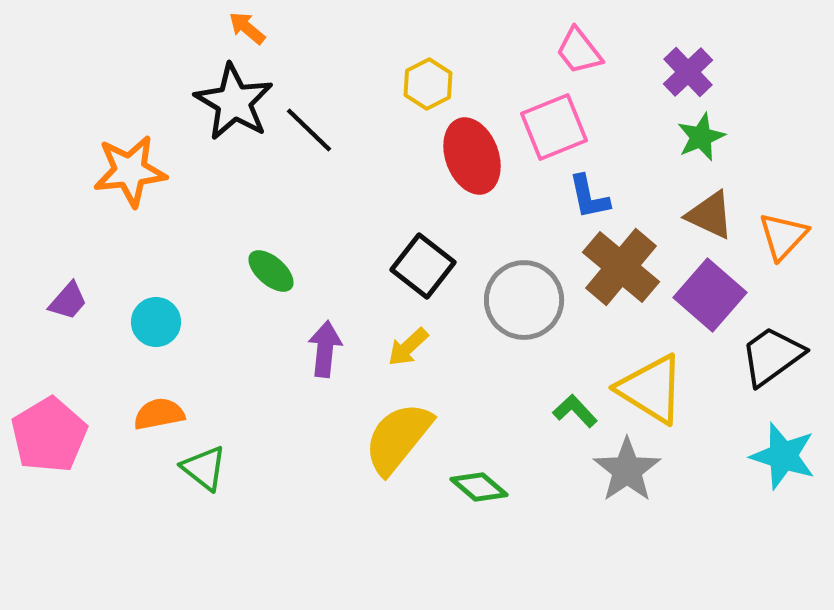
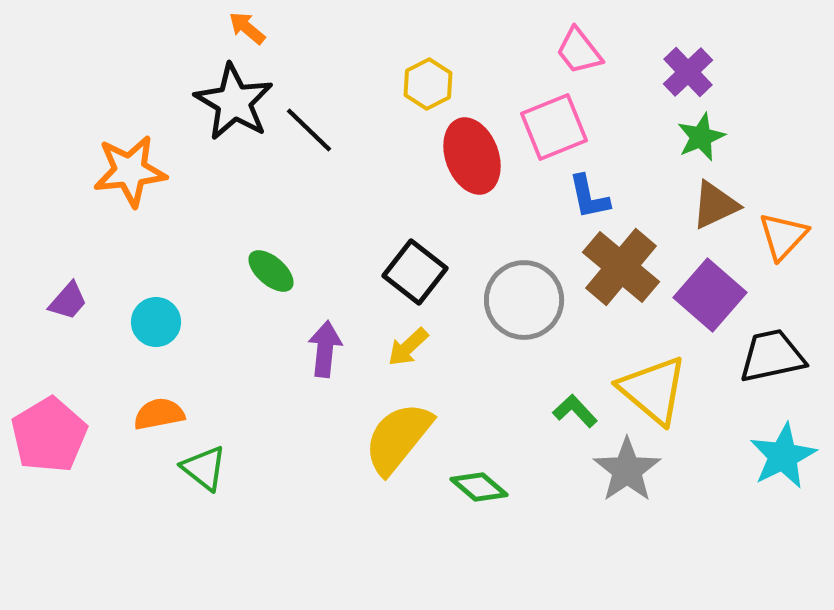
brown triangle: moved 5 px right, 10 px up; rotated 50 degrees counterclockwise
black square: moved 8 px left, 6 px down
black trapezoid: rotated 24 degrees clockwise
yellow triangle: moved 2 px right, 1 px down; rotated 8 degrees clockwise
cyan star: rotated 28 degrees clockwise
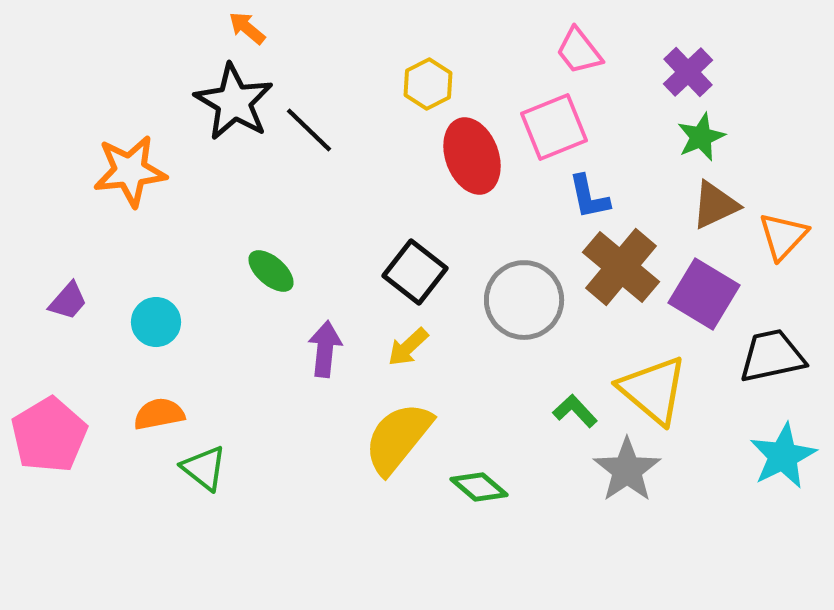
purple square: moved 6 px left, 1 px up; rotated 10 degrees counterclockwise
